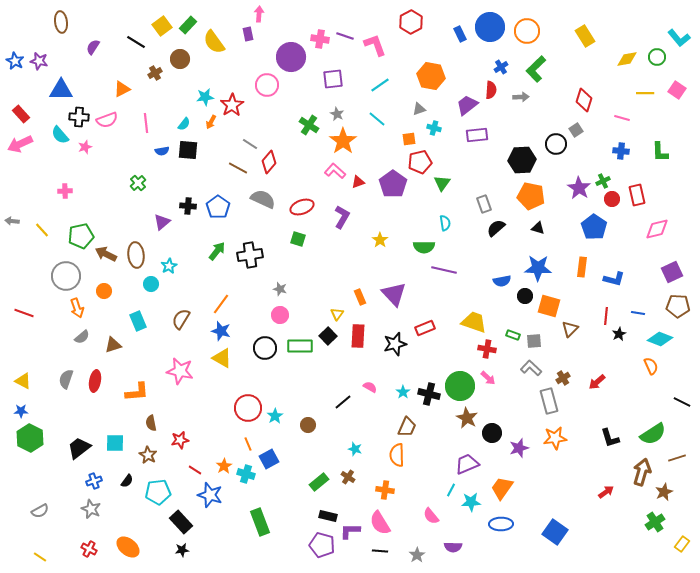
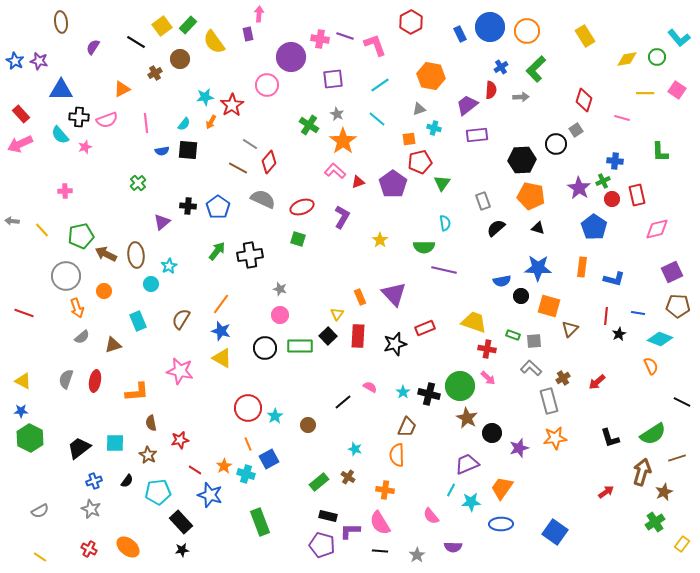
blue cross at (621, 151): moved 6 px left, 10 px down
gray rectangle at (484, 204): moved 1 px left, 3 px up
black circle at (525, 296): moved 4 px left
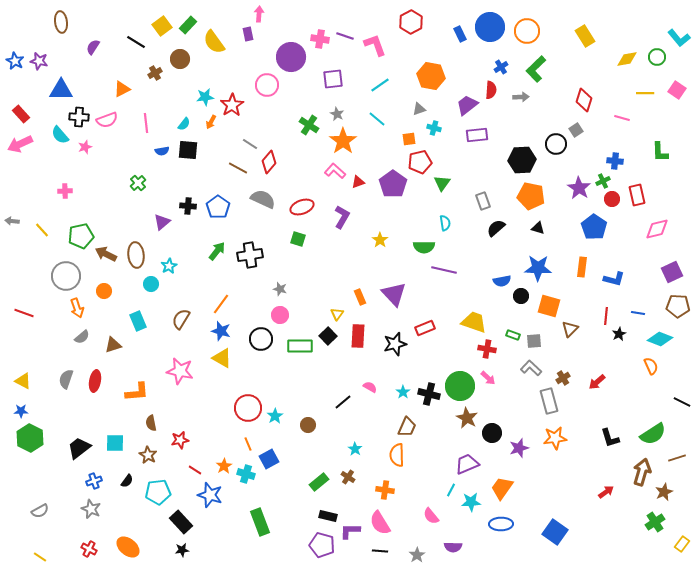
black circle at (265, 348): moved 4 px left, 9 px up
cyan star at (355, 449): rotated 16 degrees clockwise
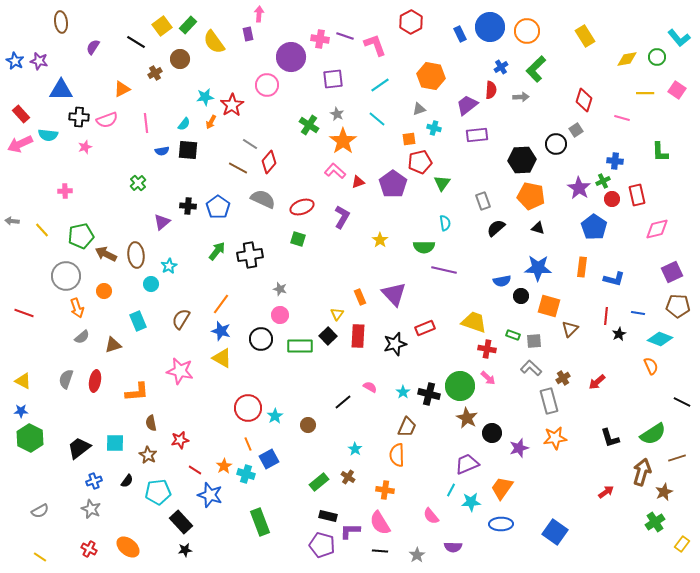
cyan semicircle at (60, 135): moved 12 px left; rotated 42 degrees counterclockwise
black star at (182, 550): moved 3 px right
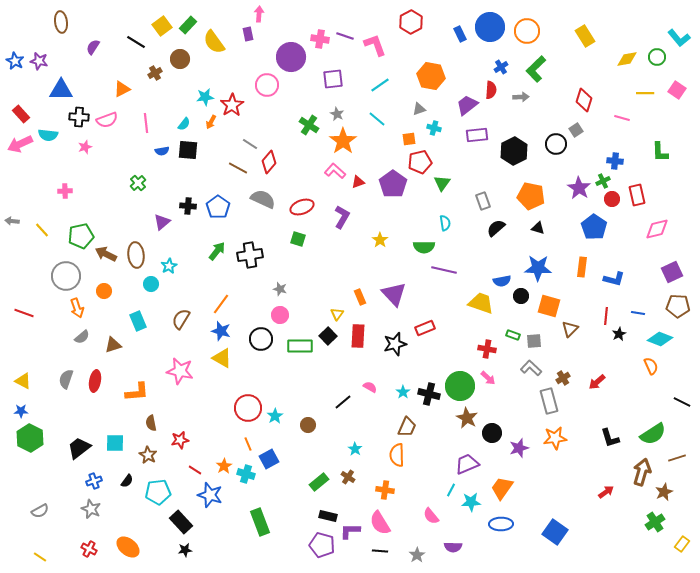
black hexagon at (522, 160): moved 8 px left, 9 px up; rotated 24 degrees counterclockwise
yellow trapezoid at (474, 322): moved 7 px right, 19 px up
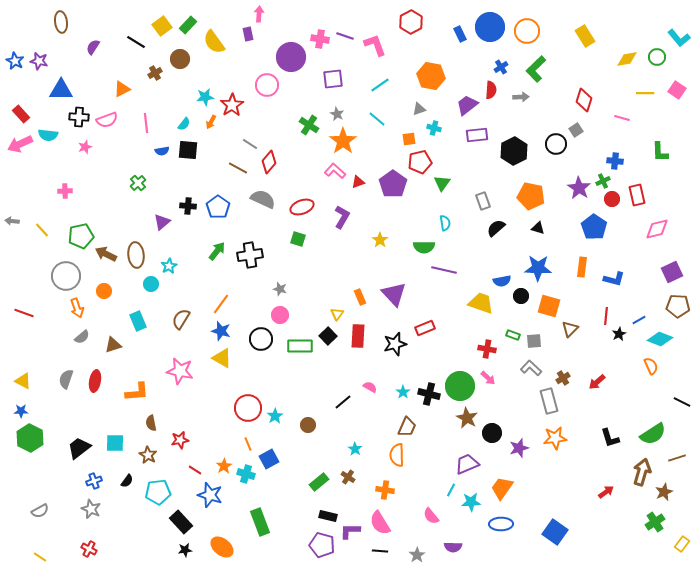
blue line at (638, 313): moved 1 px right, 7 px down; rotated 40 degrees counterclockwise
orange ellipse at (128, 547): moved 94 px right
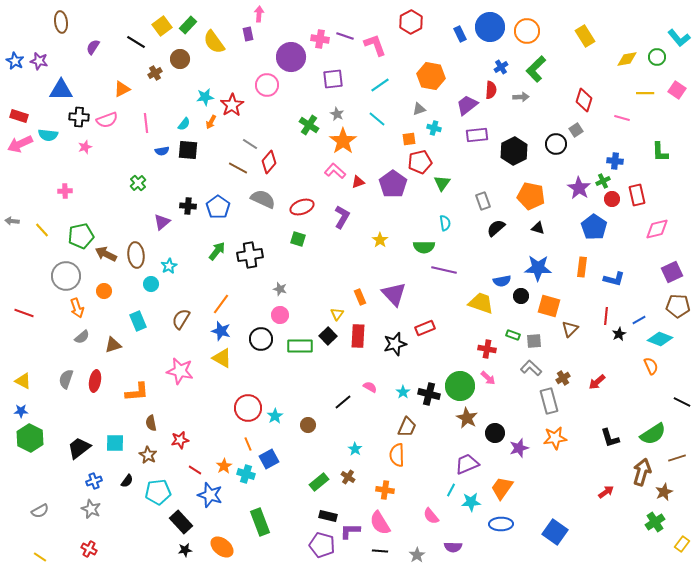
red rectangle at (21, 114): moved 2 px left, 2 px down; rotated 30 degrees counterclockwise
black circle at (492, 433): moved 3 px right
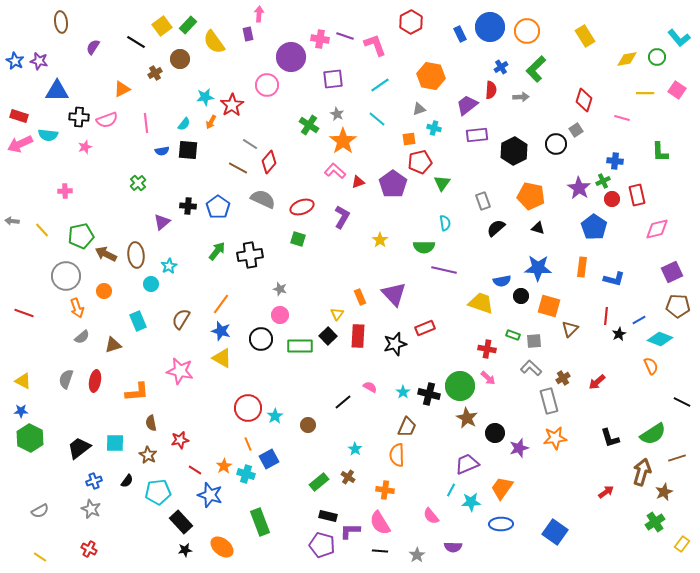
blue triangle at (61, 90): moved 4 px left, 1 px down
